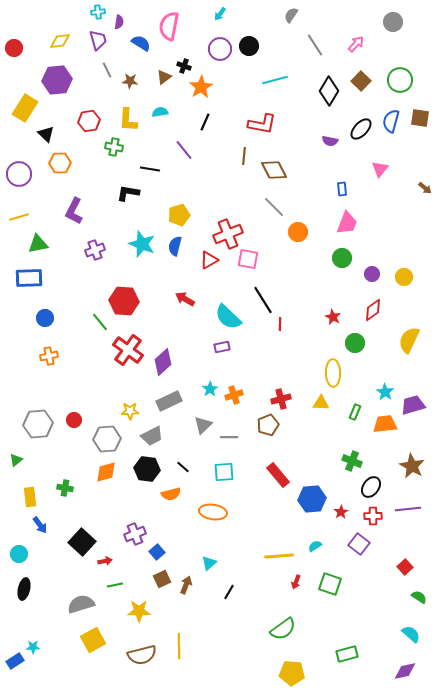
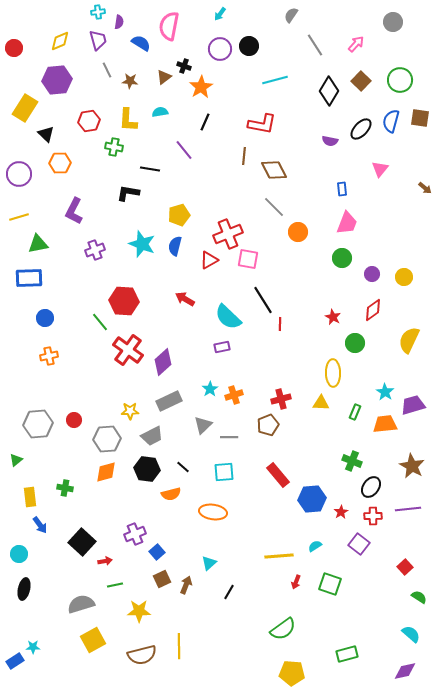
yellow diamond at (60, 41): rotated 15 degrees counterclockwise
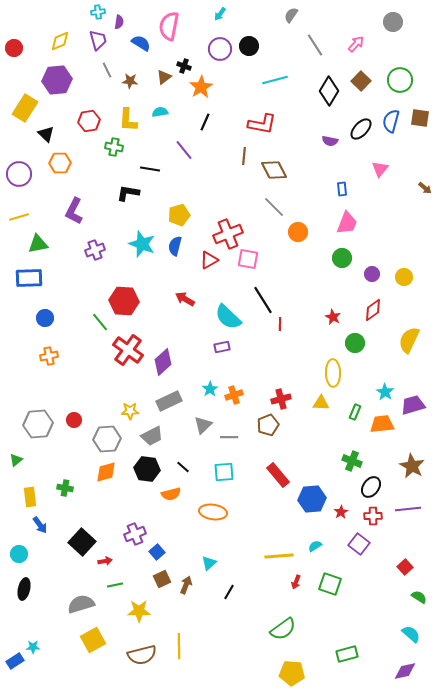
orange trapezoid at (385, 424): moved 3 px left
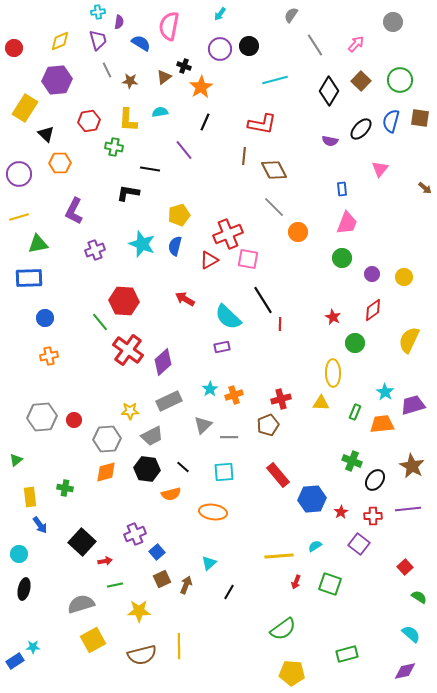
gray hexagon at (38, 424): moved 4 px right, 7 px up
black ellipse at (371, 487): moved 4 px right, 7 px up
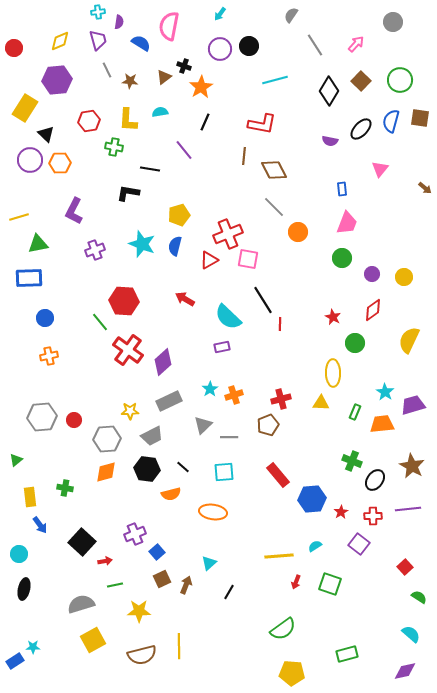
purple circle at (19, 174): moved 11 px right, 14 px up
